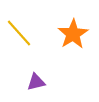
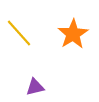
purple triangle: moved 1 px left, 5 px down
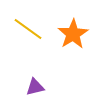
yellow line: moved 9 px right, 4 px up; rotated 12 degrees counterclockwise
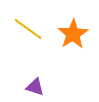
purple triangle: rotated 30 degrees clockwise
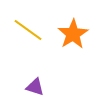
yellow line: moved 1 px down
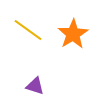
purple triangle: moved 1 px up
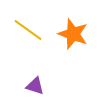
orange star: rotated 20 degrees counterclockwise
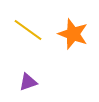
purple triangle: moved 7 px left, 4 px up; rotated 36 degrees counterclockwise
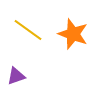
purple triangle: moved 12 px left, 6 px up
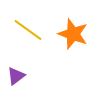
purple triangle: rotated 18 degrees counterclockwise
